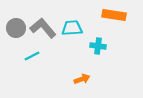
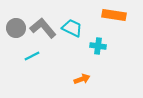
cyan trapezoid: rotated 30 degrees clockwise
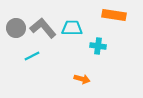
cyan trapezoid: rotated 25 degrees counterclockwise
orange arrow: rotated 35 degrees clockwise
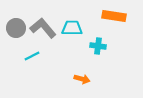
orange rectangle: moved 1 px down
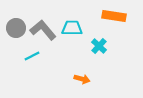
gray L-shape: moved 2 px down
cyan cross: moved 1 px right; rotated 35 degrees clockwise
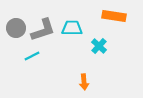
gray L-shape: rotated 112 degrees clockwise
orange arrow: moved 2 px right, 3 px down; rotated 70 degrees clockwise
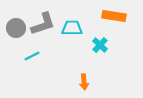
gray L-shape: moved 6 px up
cyan cross: moved 1 px right, 1 px up
